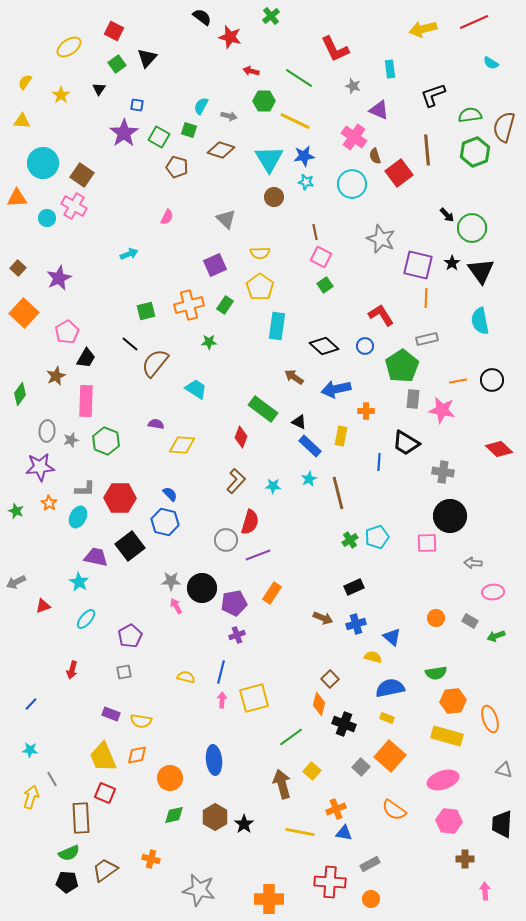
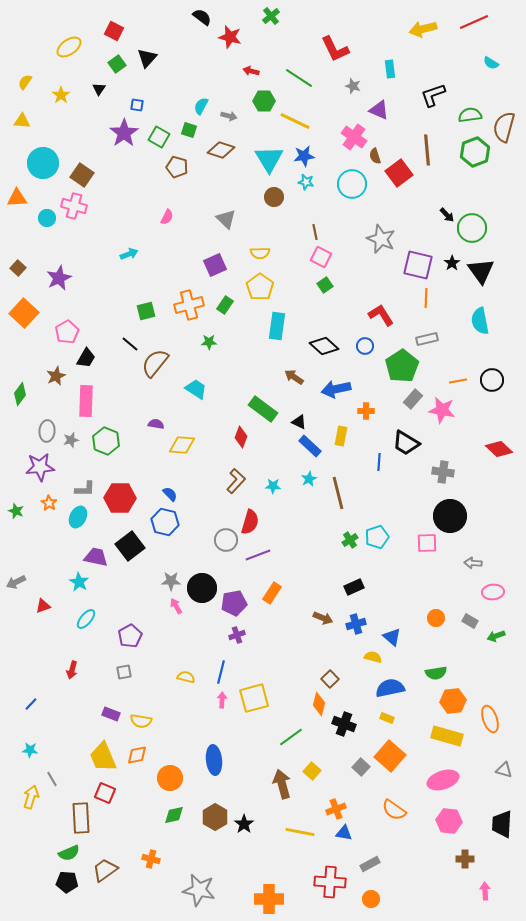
pink cross at (74, 206): rotated 15 degrees counterclockwise
gray rectangle at (413, 399): rotated 36 degrees clockwise
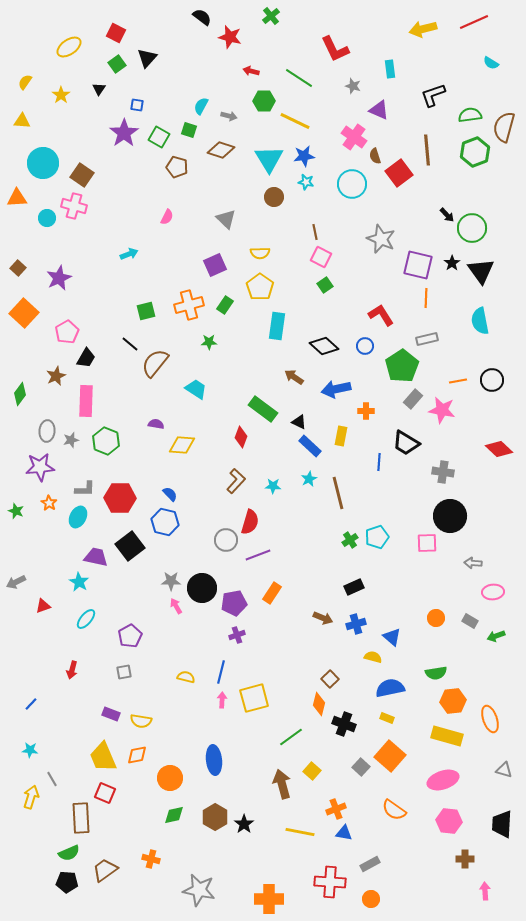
red square at (114, 31): moved 2 px right, 2 px down
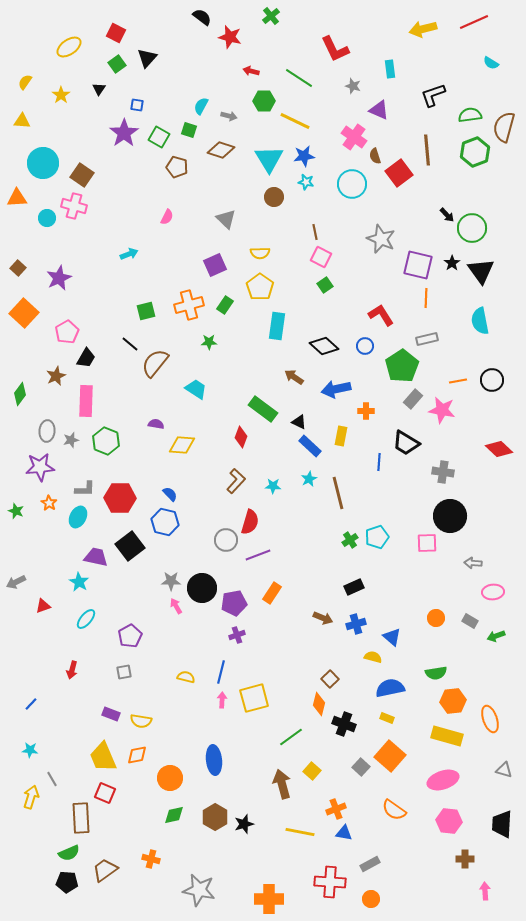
black star at (244, 824): rotated 18 degrees clockwise
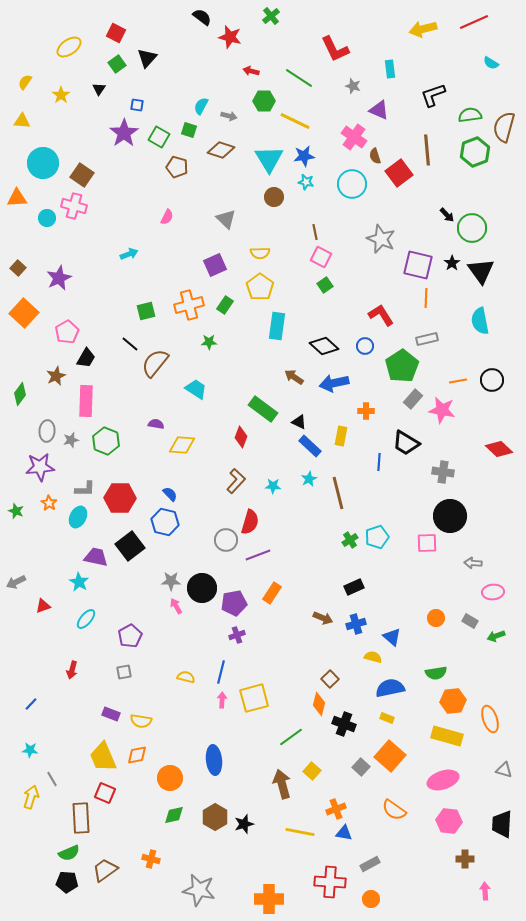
blue arrow at (336, 389): moved 2 px left, 6 px up
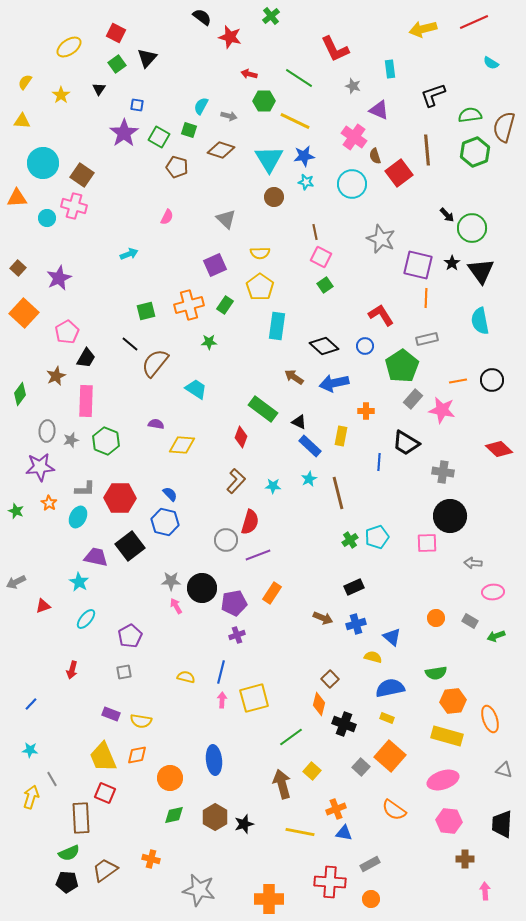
red arrow at (251, 71): moved 2 px left, 3 px down
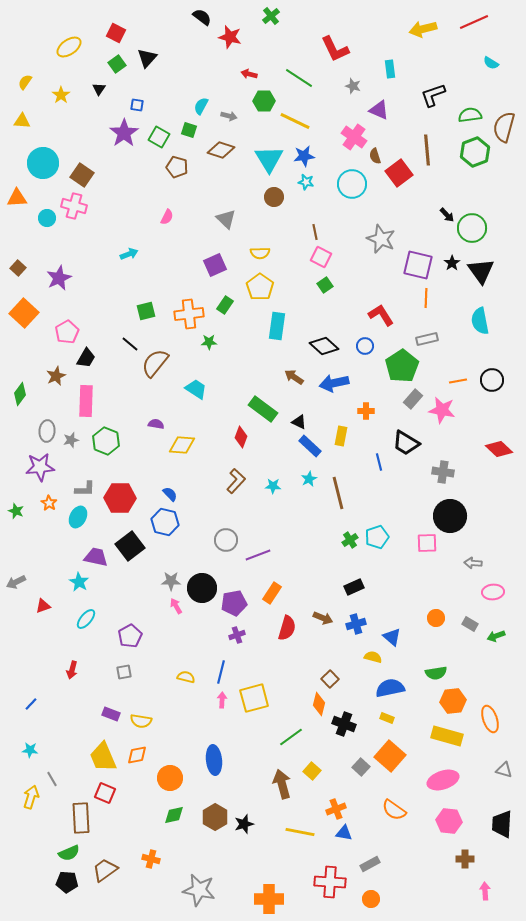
orange cross at (189, 305): moved 9 px down; rotated 8 degrees clockwise
blue line at (379, 462): rotated 18 degrees counterclockwise
red semicircle at (250, 522): moved 37 px right, 106 px down
gray rectangle at (470, 621): moved 3 px down
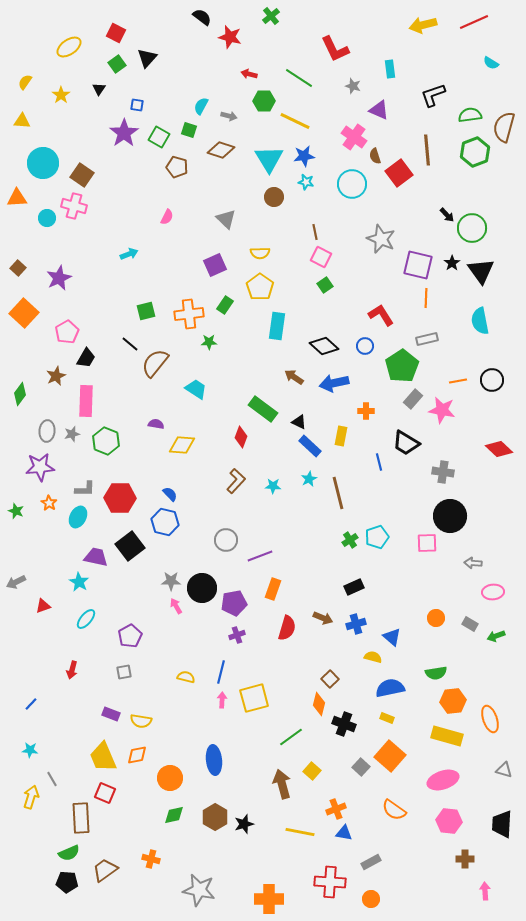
yellow arrow at (423, 29): moved 4 px up
gray star at (71, 440): moved 1 px right, 6 px up
purple line at (258, 555): moved 2 px right, 1 px down
orange rectangle at (272, 593): moved 1 px right, 4 px up; rotated 15 degrees counterclockwise
gray rectangle at (370, 864): moved 1 px right, 2 px up
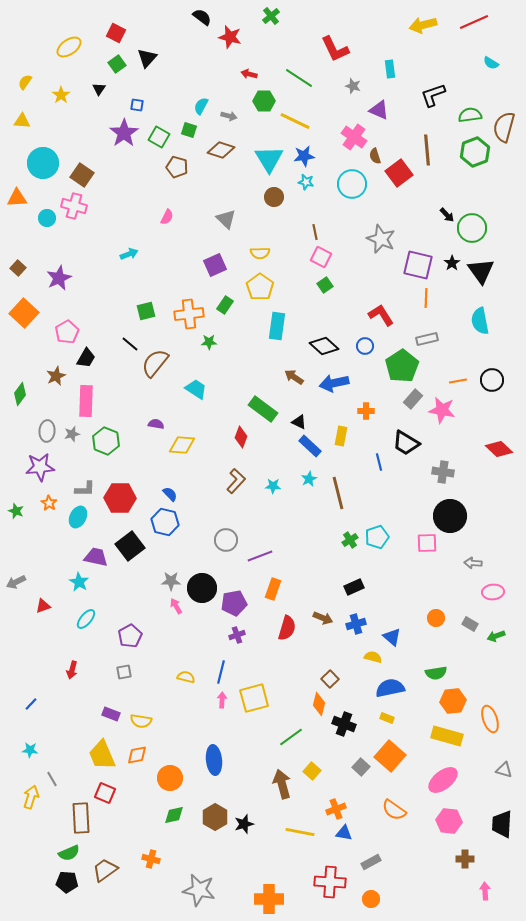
yellow trapezoid at (103, 757): moved 1 px left, 2 px up
pink ellipse at (443, 780): rotated 20 degrees counterclockwise
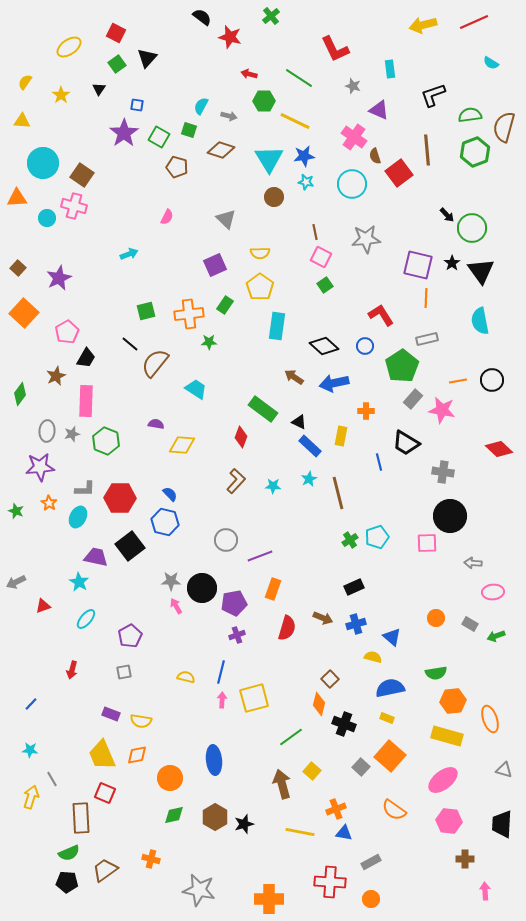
gray star at (381, 239): moved 15 px left; rotated 28 degrees counterclockwise
